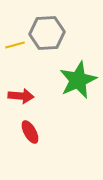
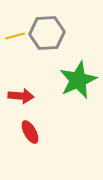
yellow line: moved 9 px up
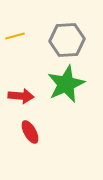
gray hexagon: moved 20 px right, 7 px down
green star: moved 12 px left, 4 px down
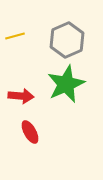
gray hexagon: rotated 20 degrees counterclockwise
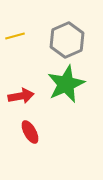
red arrow: rotated 15 degrees counterclockwise
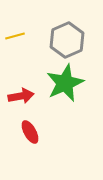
green star: moved 1 px left, 1 px up
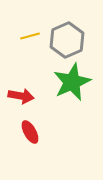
yellow line: moved 15 px right
green star: moved 7 px right, 1 px up
red arrow: rotated 20 degrees clockwise
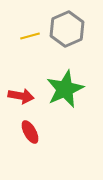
gray hexagon: moved 11 px up
green star: moved 7 px left, 7 px down
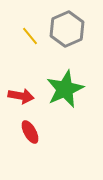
yellow line: rotated 66 degrees clockwise
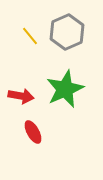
gray hexagon: moved 3 px down
red ellipse: moved 3 px right
